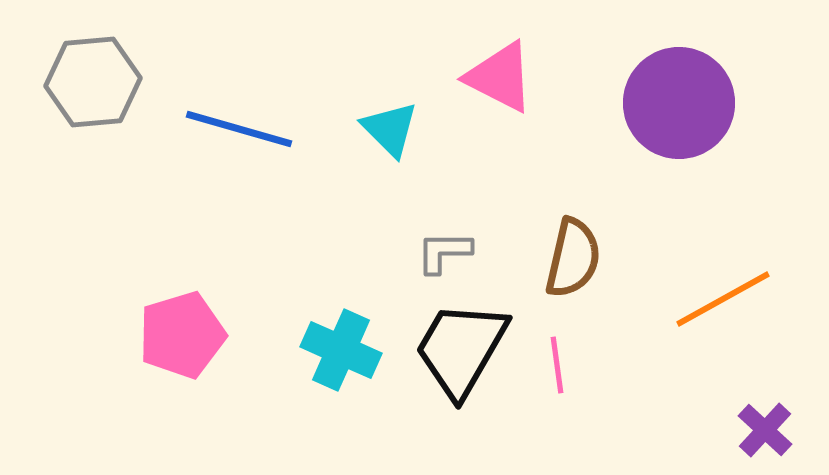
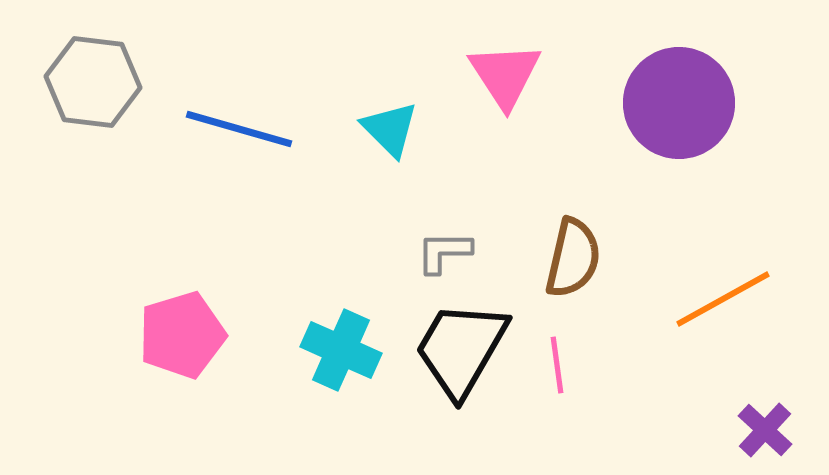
pink triangle: moved 5 px right, 2 px up; rotated 30 degrees clockwise
gray hexagon: rotated 12 degrees clockwise
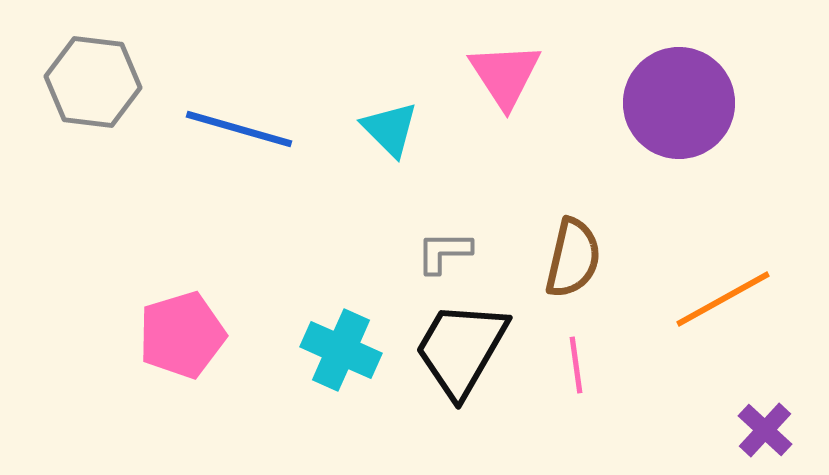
pink line: moved 19 px right
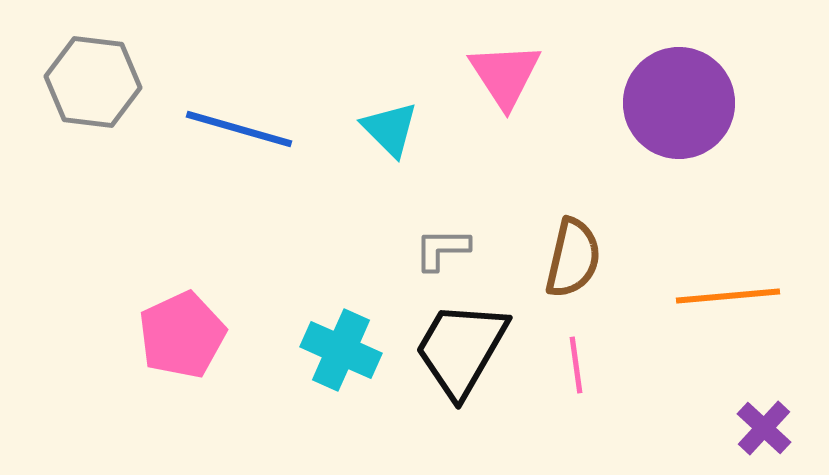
gray L-shape: moved 2 px left, 3 px up
orange line: moved 5 px right, 3 px up; rotated 24 degrees clockwise
pink pentagon: rotated 8 degrees counterclockwise
purple cross: moved 1 px left, 2 px up
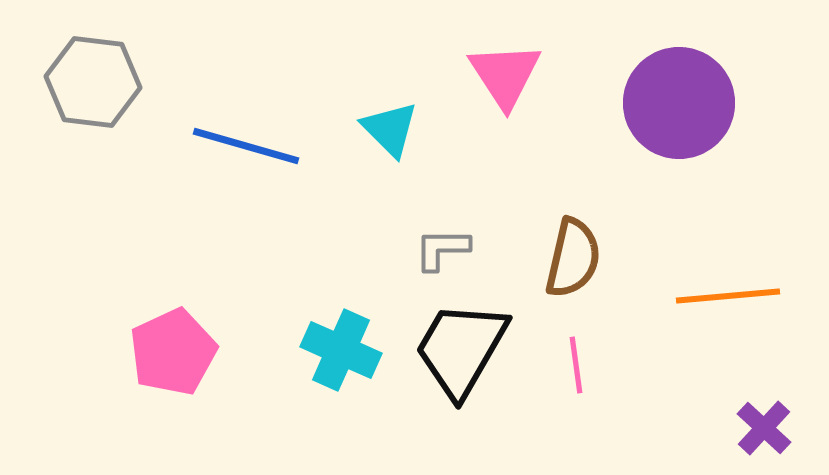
blue line: moved 7 px right, 17 px down
pink pentagon: moved 9 px left, 17 px down
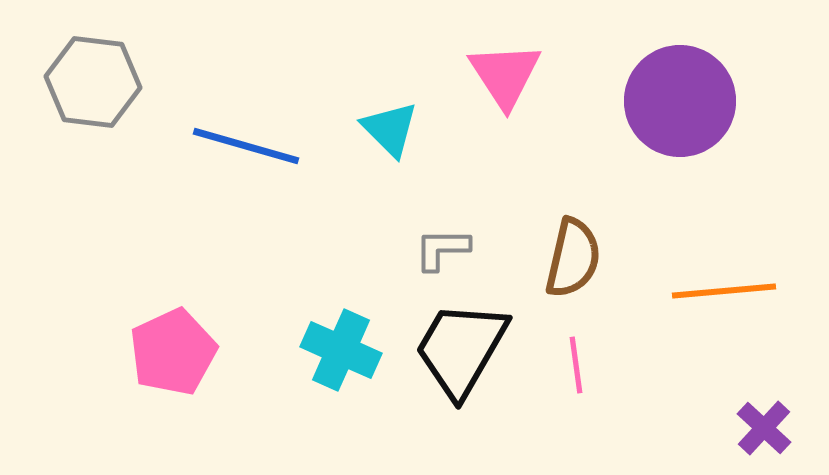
purple circle: moved 1 px right, 2 px up
orange line: moved 4 px left, 5 px up
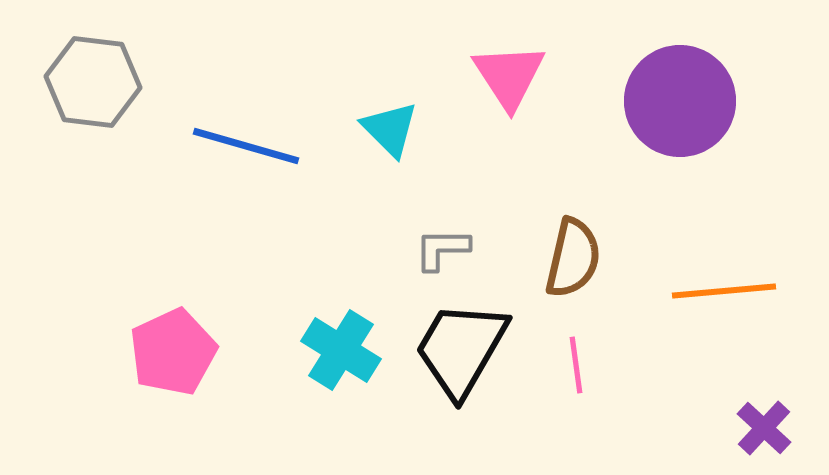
pink triangle: moved 4 px right, 1 px down
cyan cross: rotated 8 degrees clockwise
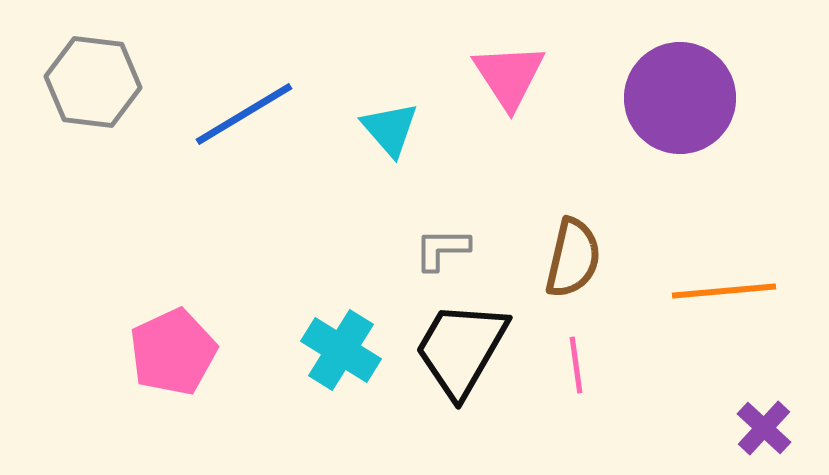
purple circle: moved 3 px up
cyan triangle: rotated 4 degrees clockwise
blue line: moved 2 px left, 32 px up; rotated 47 degrees counterclockwise
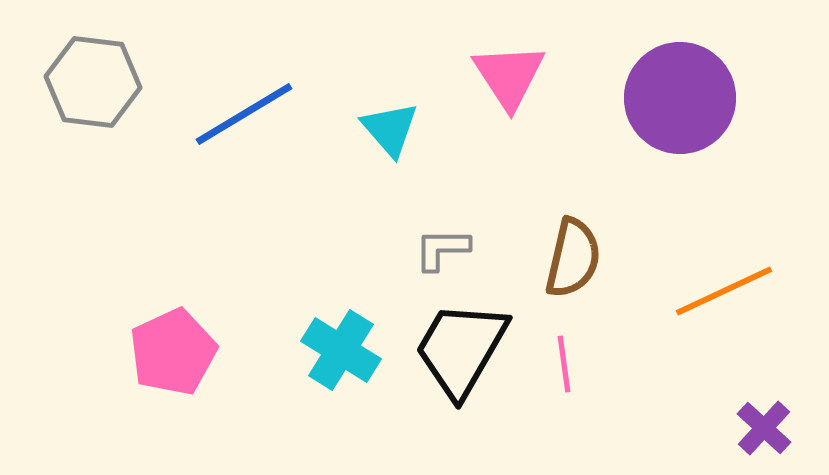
orange line: rotated 20 degrees counterclockwise
pink line: moved 12 px left, 1 px up
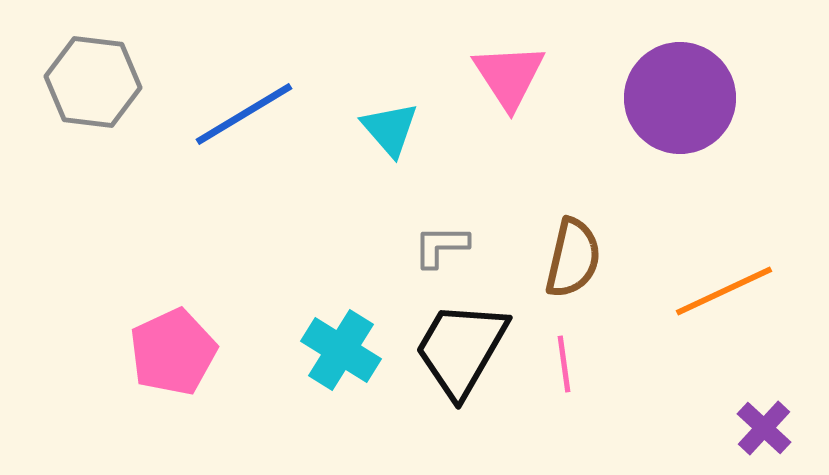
gray L-shape: moved 1 px left, 3 px up
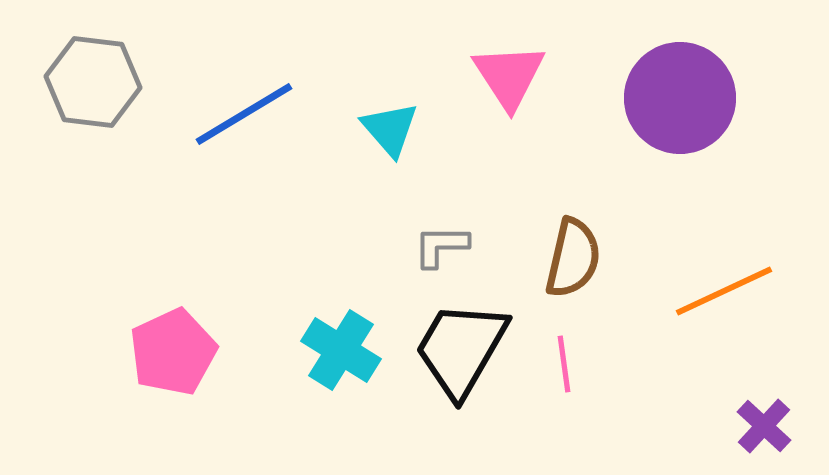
purple cross: moved 2 px up
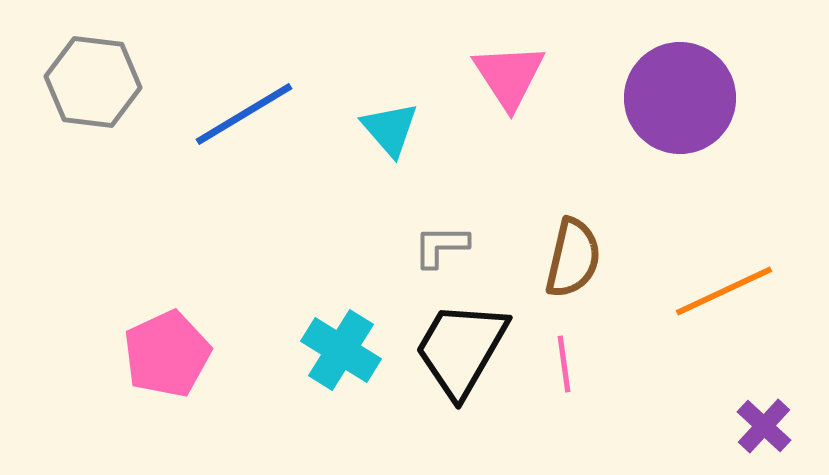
pink pentagon: moved 6 px left, 2 px down
